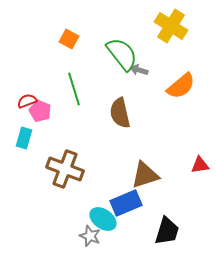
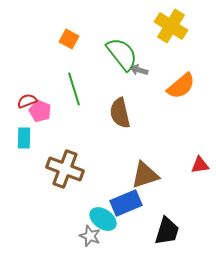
cyan rectangle: rotated 15 degrees counterclockwise
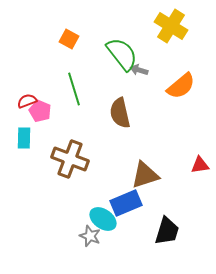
brown cross: moved 5 px right, 10 px up
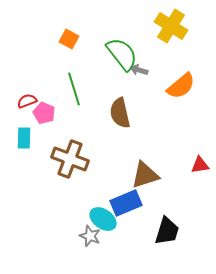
pink pentagon: moved 4 px right, 2 px down
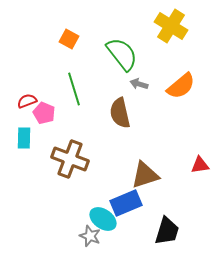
gray arrow: moved 14 px down
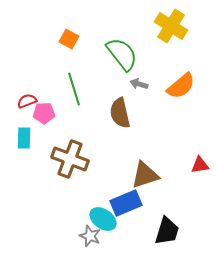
pink pentagon: rotated 25 degrees counterclockwise
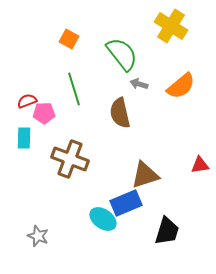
gray star: moved 52 px left
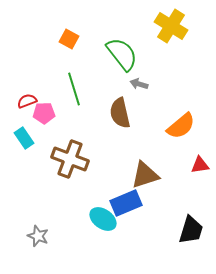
orange semicircle: moved 40 px down
cyan rectangle: rotated 35 degrees counterclockwise
black trapezoid: moved 24 px right, 1 px up
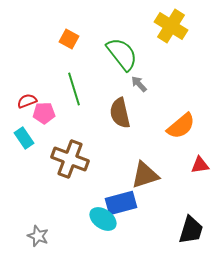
gray arrow: rotated 30 degrees clockwise
blue rectangle: moved 5 px left; rotated 8 degrees clockwise
